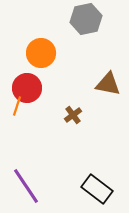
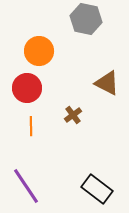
gray hexagon: rotated 24 degrees clockwise
orange circle: moved 2 px left, 2 px up
brown triangle: moved 1 px left, 1 px up; rotated 16 degrees clockwise
orange line: moved 14 px right, 20 px down; rotated 18 degrees counterclockwise
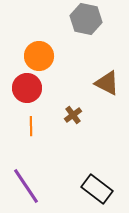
orange circle: moved 5 px down
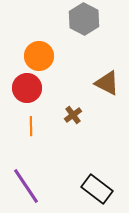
gray hexagon: moved 2 px left; rotated 16 degrees clockwise
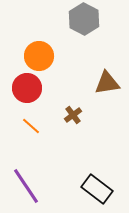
brown triangle: rotated 36 degrees counterclockwise
orange line: rotated 48 degrees counterclockwise
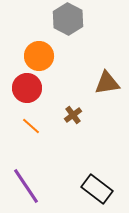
gray hexagon: moved 16 px left
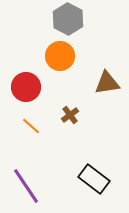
orange circle: moved 21 px right
red circle: moved 1 px left, 1 px up
brown cross: moved 3 px left
black rectangle: moved 3 px left, 10 px up
